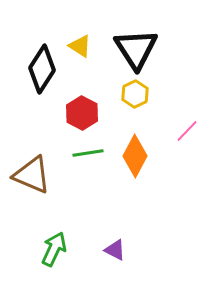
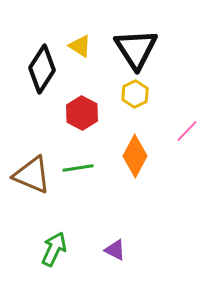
green line: moved 10 px left, 15 px down
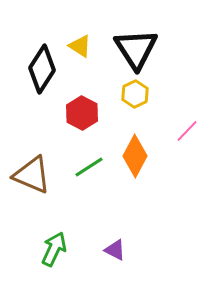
green line: moved 11 px right, 1 px up; rotated 24 degrees counterclockwise
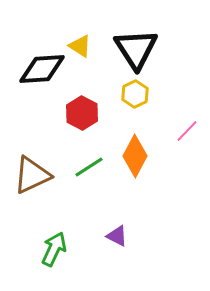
black diamond: rotated 54 degrees clockwise
brown triangle: rotated 48 degrees counterclockwise
purple triangle: moved 2 px right, 14 px up
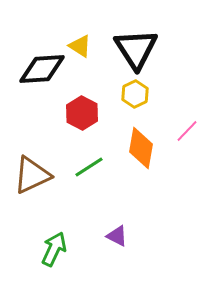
orange diamond: moved 6 px right, 8 px up; rotated 18 degrees counterclockwise
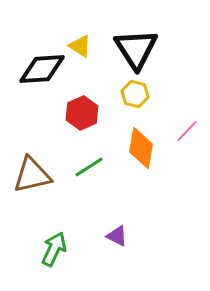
yellow hexagon: rotated 20 degrees counterclockwise
red hexagon: rotated 8 degrees clockwise
brown triangle: rotated 12 degrees clockwise
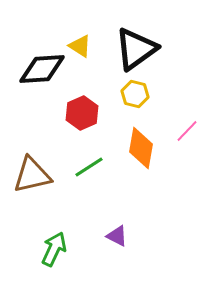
black triangle: rotated 27 degrees clockwise
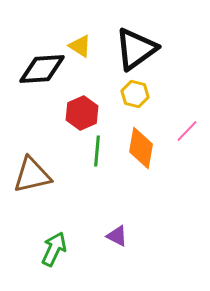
green line: moved 8 px right, 16 px up; rotated 52 degrees counterclockwise
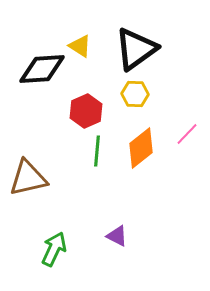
yellow hexagon: rotated 12 degrees counterclockwise
red hexagon: moved 4 px right, 2 px up
pink line: moved 3 px down
orange diamond: rotated 42 degrees clockwise
brown triangle: moved 4 px left, 3 px down
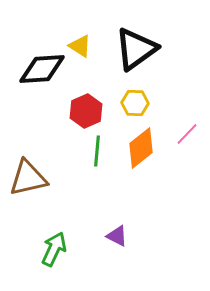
yellow hexagon: moved 9 px down
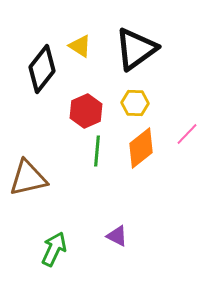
black diamond: rotated 48 degrees counterclockwise
